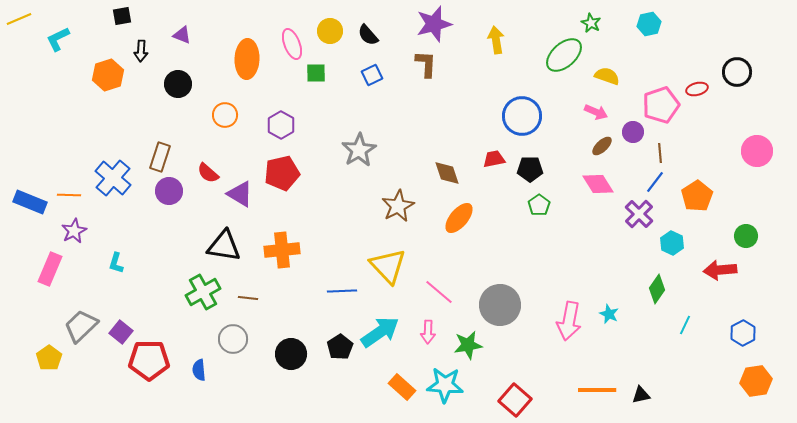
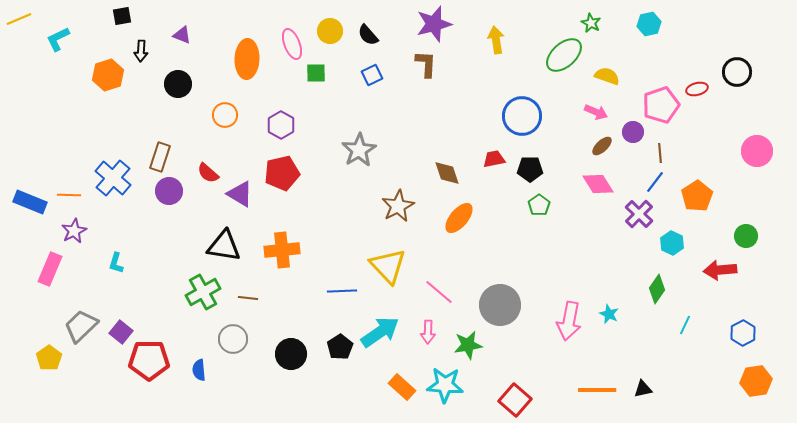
black triangle at (641, 395): moved 2 px right, 6 px up
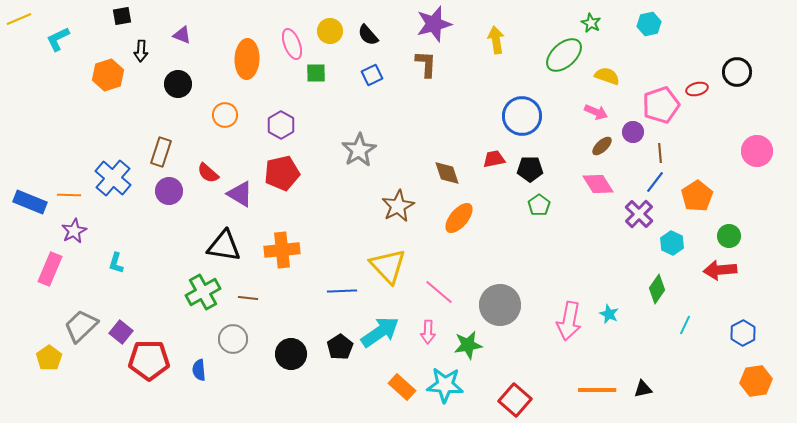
brown rectangle at (160, 157): moved 1 px right, 5 px up
green circle at (746, 236): moved 17 px left
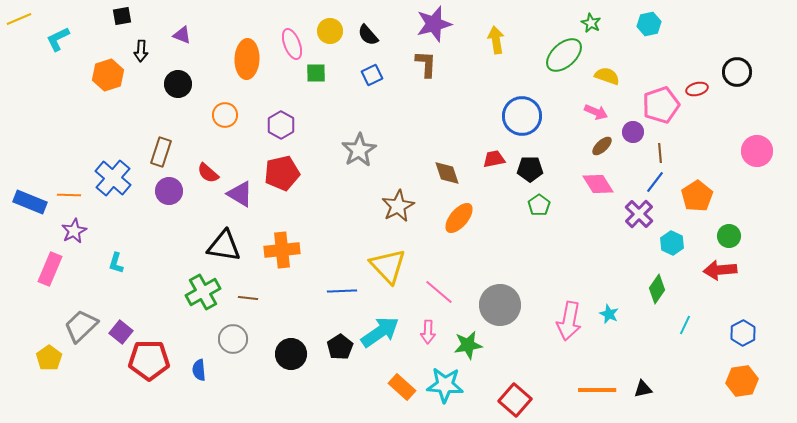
orange hexagon at (756, 381): moved 14 px left
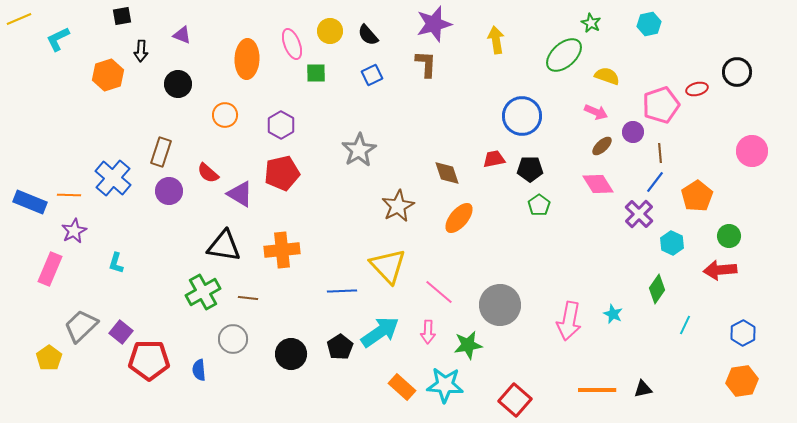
pink circle at (757, 151): moved 5 px left
cyan star at (609, 314): moved 4 px right
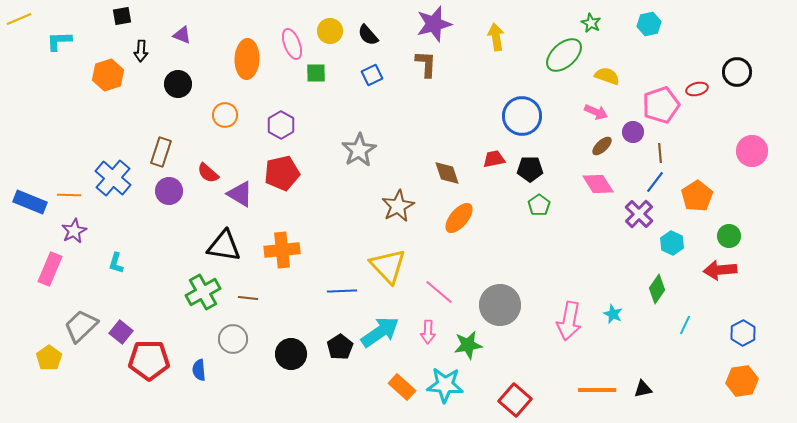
cyan L-shape at (58, 39): moved 1 px right, 2 px down; rotated 24 degrees clockwise
yellow arrow at (496, 40): moved 3 px up
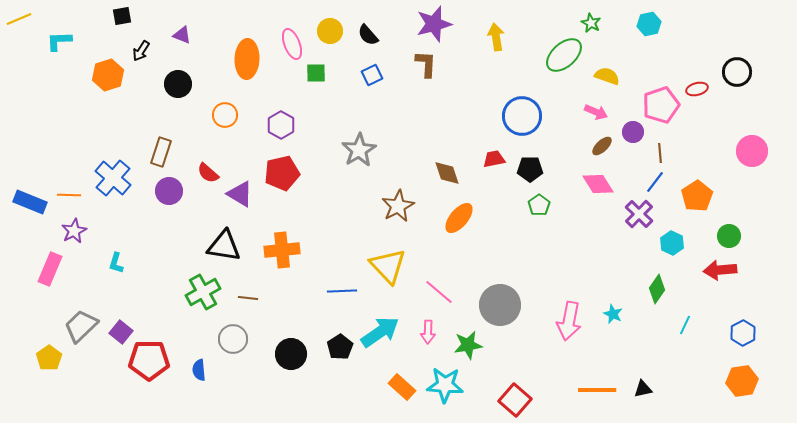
black arrow at (141, 51): rotated 30 degrees clockwise
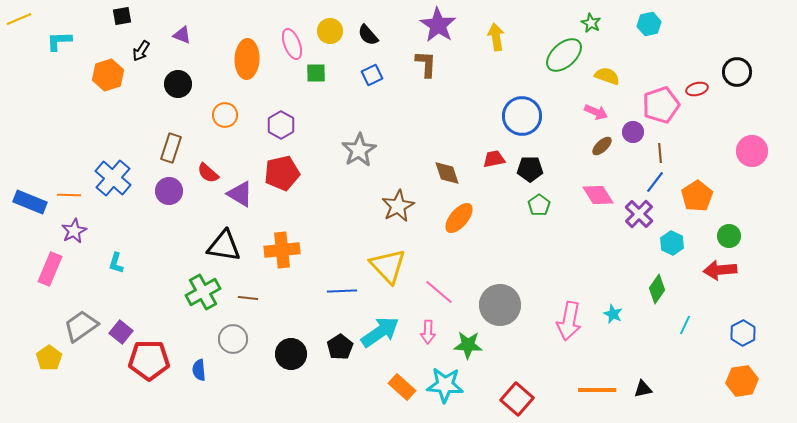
purple star at (434, 24): moved 4 px right, 1 px down; rotated 24 degrees counterclockwise
brown rectangle at (161, 152): moved 10 px right, 4 px up
pink diamond at (598, 184): moved 11 px down
gray trapezoid at (81, 326): rotated 9 degrees clockwise
green star at (468, 345): rotated 12 degrees clockwise
red square at (515, 400): moved 2 px right, 1 px up
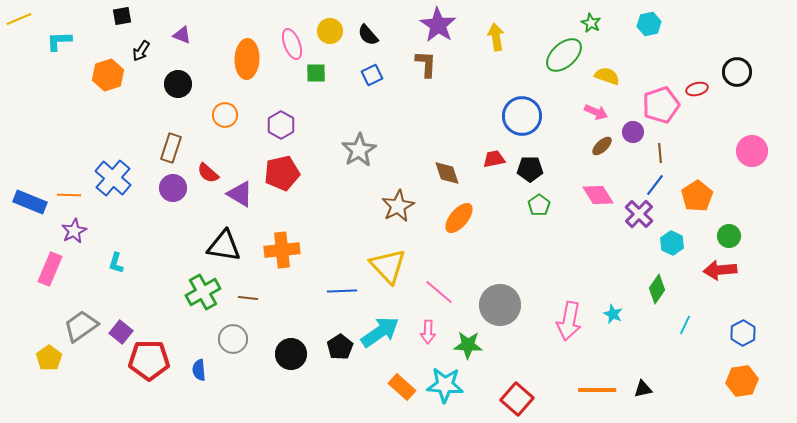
blue line at (655, 182): moved 3 px down
purple circle at (169, 191): moved 4 px right, 3 px up
